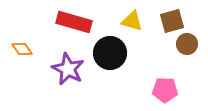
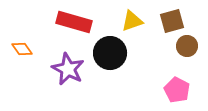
yellow triangle: rotated 35 degrees counterclockwise
brown circle: moved 2 px down
pink pentagon: moved 12 px right; rotated 25 degrees clockwise
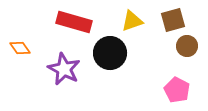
brown square: moved 1 px right, 1 px up
orange diamond: moved 2 px left, 1 px up
purple star: moved 4 px left
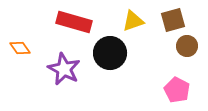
yellow triangle: moved 1 px right
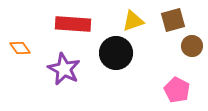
red rectangle: moved 1 px left, 2 px down; rotated 12 degrees counterclockwise
brown circle: moved 5 px right
black circle: moved 6 px right
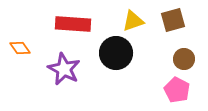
brown circle: moved 8 px left, 13 px down
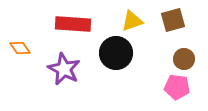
yellow triangle: moved 1 px left
pink pentagon: moved 3 px up; rotated 20 degrees counterclockwise
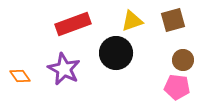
red rectangle: rotated 24 degrees counterclockwise
orange diamond: moved 28 px down
brown circle: moved 1 px left, 1 px down
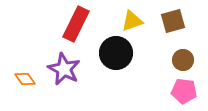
brown square: moved 1 px down
red rectangle: moved 3 px right; rotated 44 degrees counterclockwise
orange diamond: moved 5 px right, 3 px down
pink pentagon: moved 7 px right, 4 px down
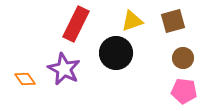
brown circle: moved 2 px up
